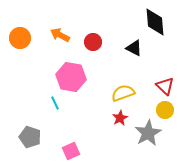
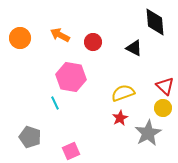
yellow circle: moved 2 px left, 2 px up
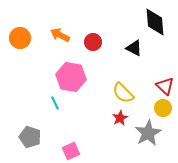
yellow semicircle: rotated 115 degrees counterclockwise
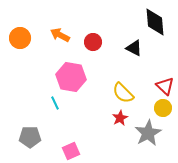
gray pentagon: rotated 20 degrees counterclockwise
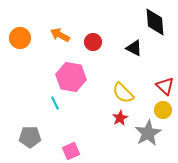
yellow circle: moved 2 px down
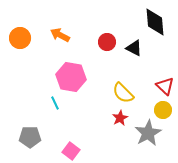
red circle: moved 14 px right
pink square: rotated 30 degrees counterclockwise
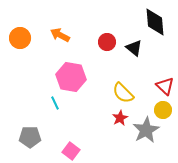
black triangle: rotated 12 degrees clockwise
gray star: moved 2 px left, 3 px up
